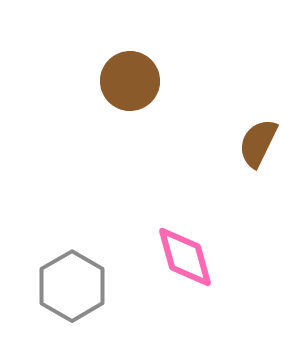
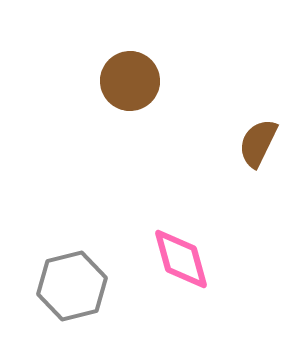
pink diamond: moved 4 px left, 2 px down
gray hexagon: rotated 16 degrees clockwise
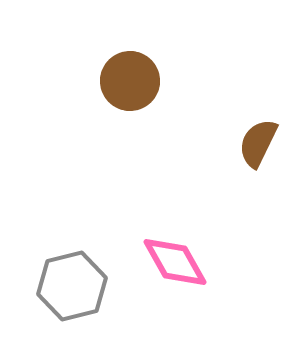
pink diamond: moved 6 px left, 3 px down; rotated 14 degrees counterclockwise
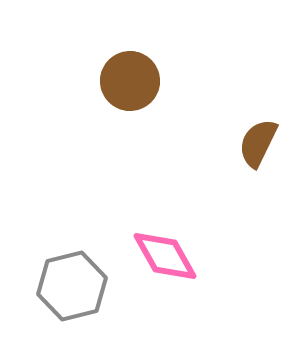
pink diamond: moved 10 px left, 6 px up
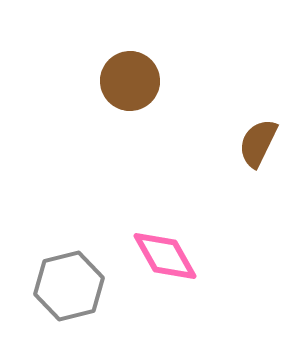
gray hexagon: moved 3 px left
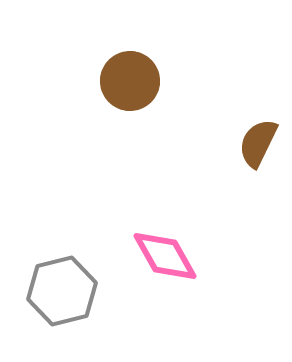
gray hexagon: moved 7 px left, 5 px down
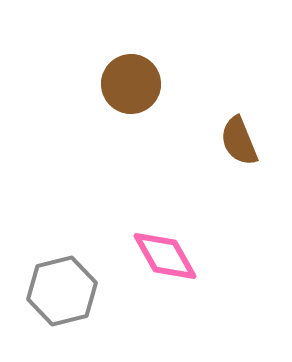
brown circle: moved 1 px right, 3 px down
brown semicircle: moved 19 px left, 2 px up; rotated 48 degrees counterclockwise
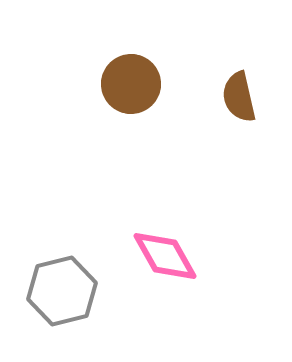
brown semicircle: moved 44 px up; rotated 9 degrees clockwise
